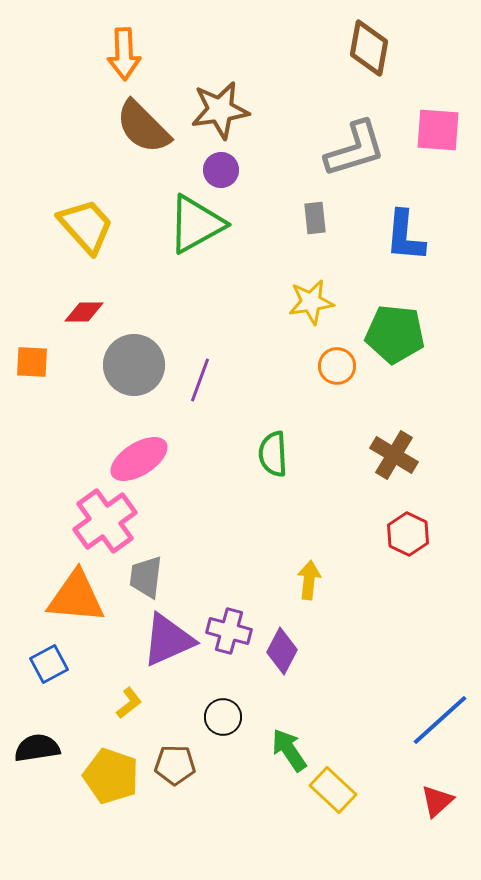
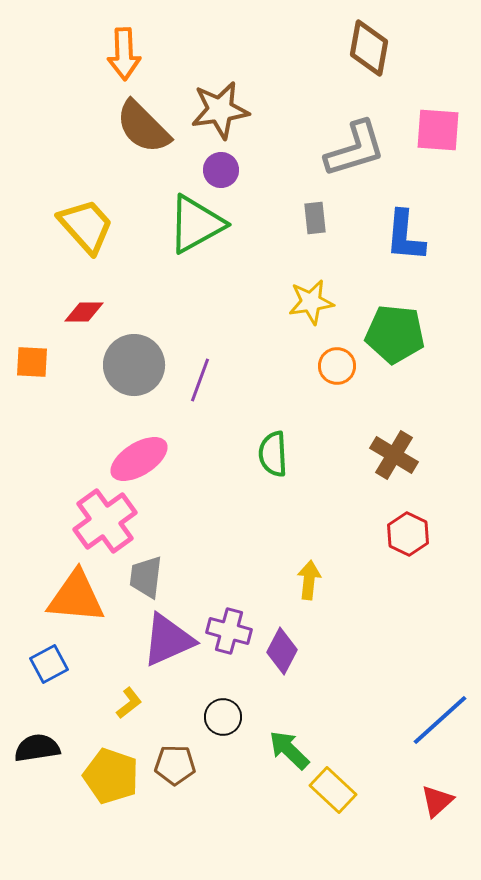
green arrow: rotated 12 degrees counterclockwise
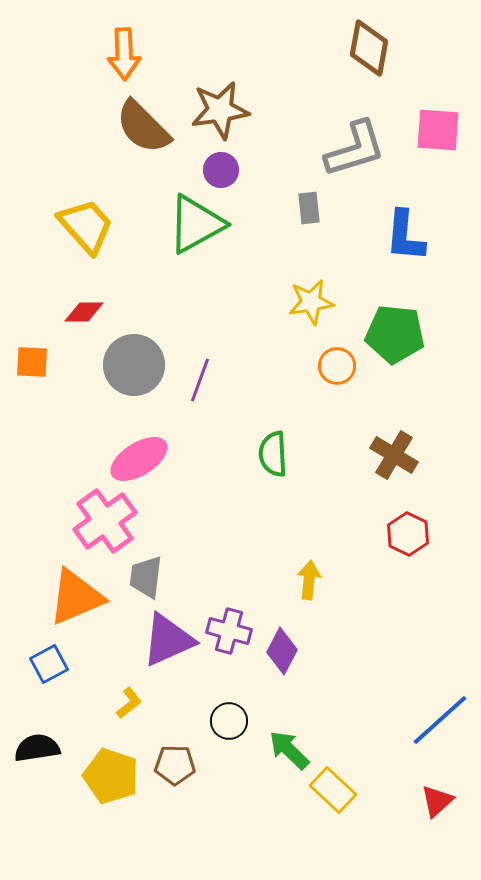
gray rectangle: moved 6 px left, 10 px up
orange triangle: rotated 28 degrees counterclockwise
black circle: moved 6 px right, 4 px down
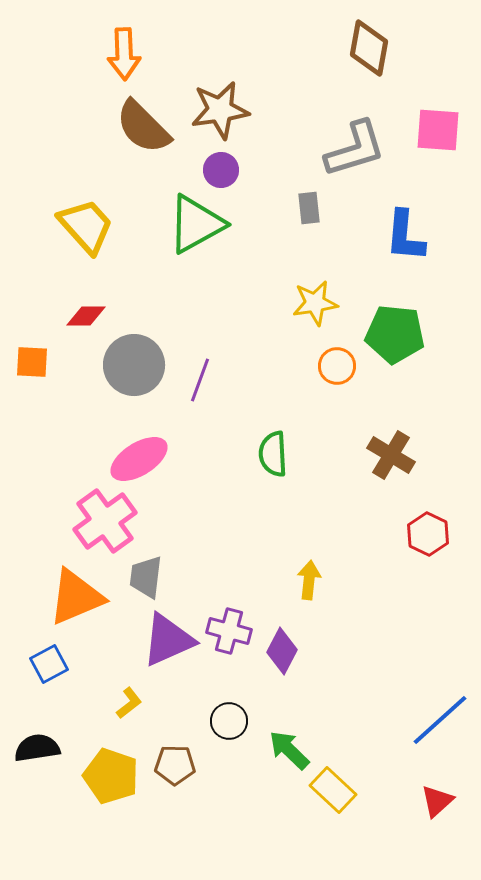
yellow star: moved 4 px right, 1 px down
red diamond: moved 2 px right, 4 px down
brown cross: moved 3 px left
red hexagon: moved 20 px right
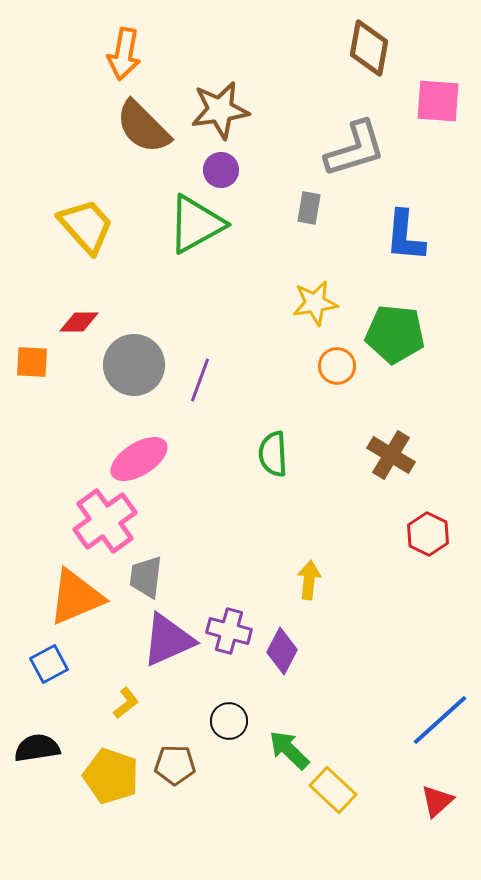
orange arrow: rotated 12 degrees clockwise
pink square: moved 29 px up
gray rectangle: rotated 16 degrees clockwise
red diamond: moved 7 px left, 6 px down
yellow L-shape: moved 3 px left
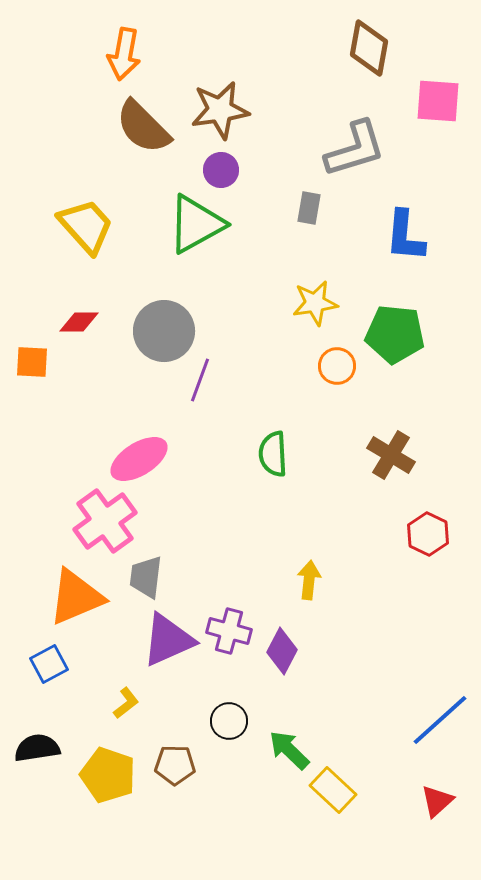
gray circle: moved 30 px right, 34 px up
yellow pentagon: moved 3 px left, 1 px up
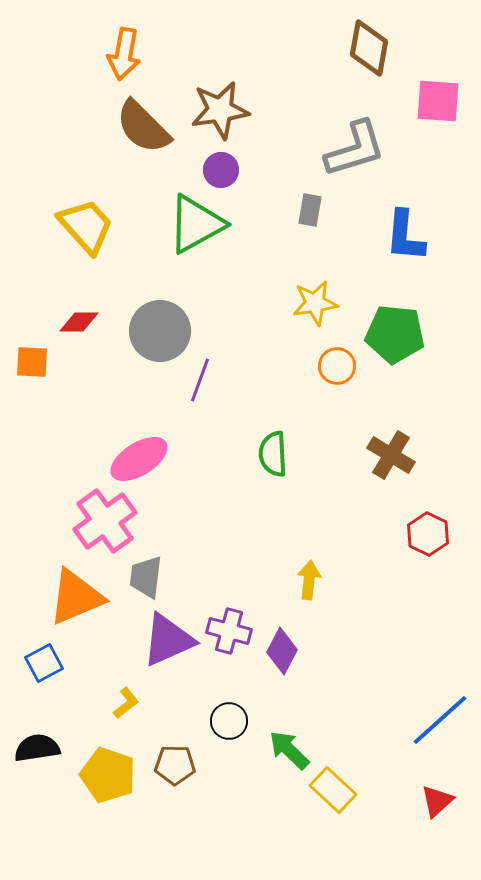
gray rectangle: moved 1 px right, 2 px down
gray circle: moved 4 px left
blue square: moved 5 px left, 1 px up
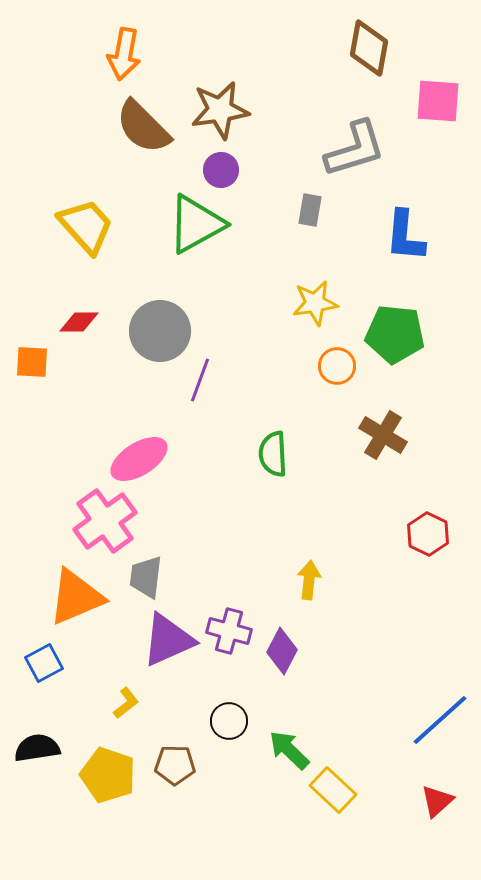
brown cross: moved 8 px left, 20 px up
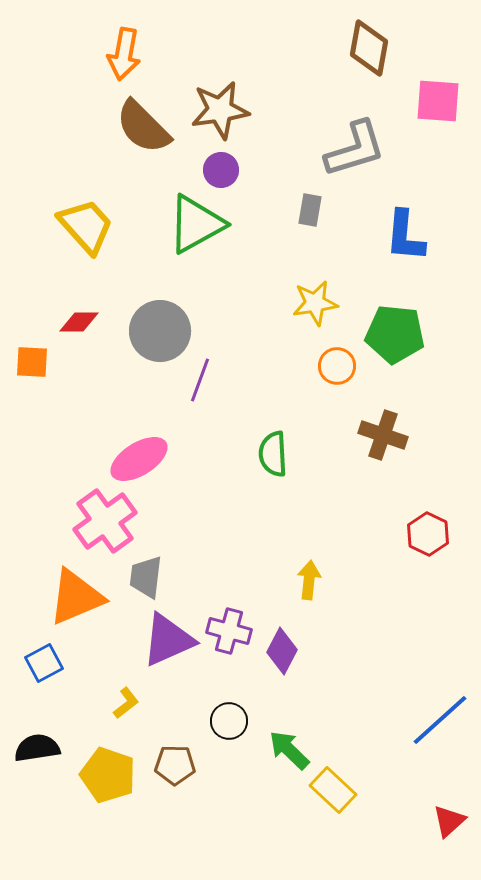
brown cross: rotated 12 degrees counterclockwise
red triangle: moved 12 px right, 20 px down
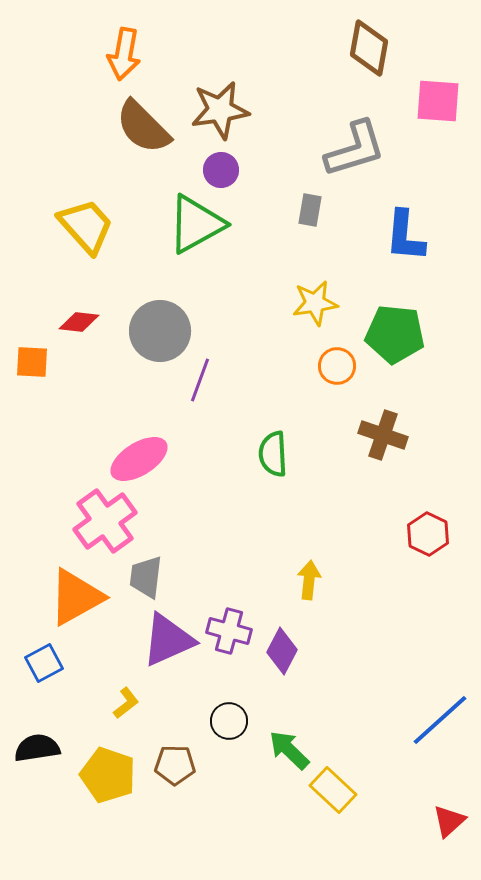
red diamond: rotated 6 degrees clockwise
orange triangle: rotated 6 degrees counterclockwise
